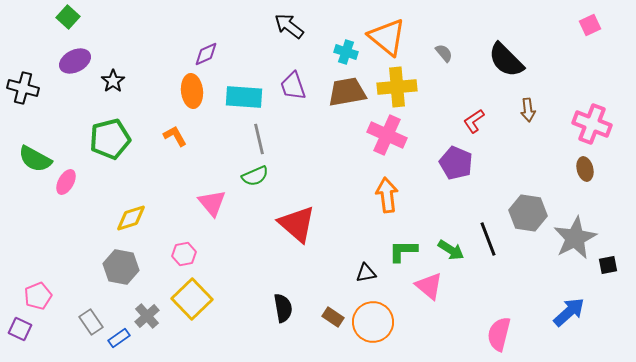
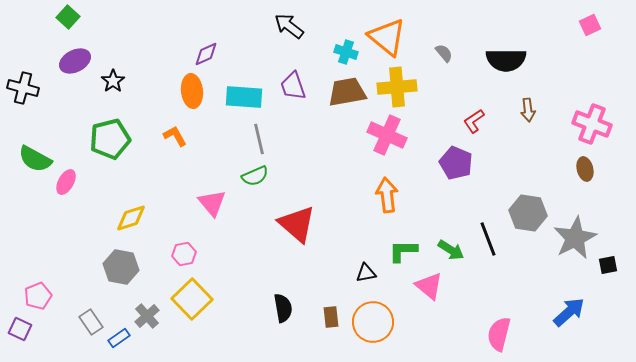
black semicircle at (506, 60): rotated 45 degrees counterclockwise
brown rectangle at (333, 317): moved 2 px left; rotated 50 degrees clockwise
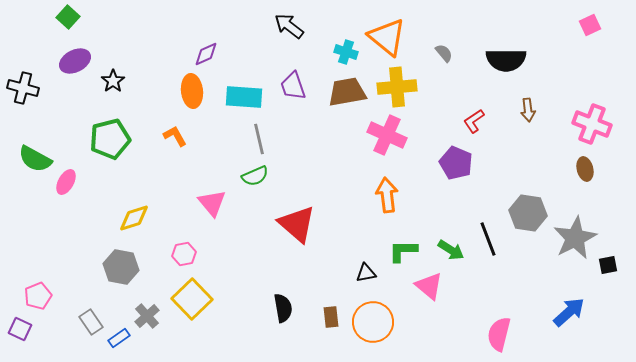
yellow diamond at (131, 218): moved 3 px right
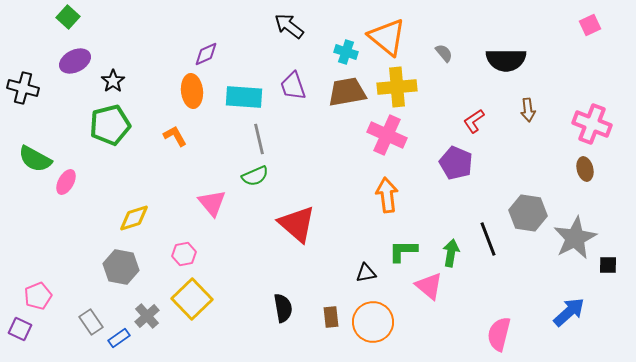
green pentagon at (110, 139): moved 14 px up
green arrow at (451, 250): moved 3 px down; rotated 112 degrees counterclockwise
black square at (608, 265): rotated 12 degrees clockwise
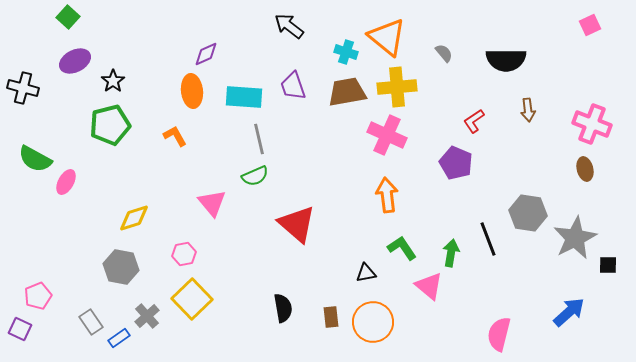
green L-shape at (403, 251): moved 1 px left, 3 px up; rotated 56 degrees clockwise
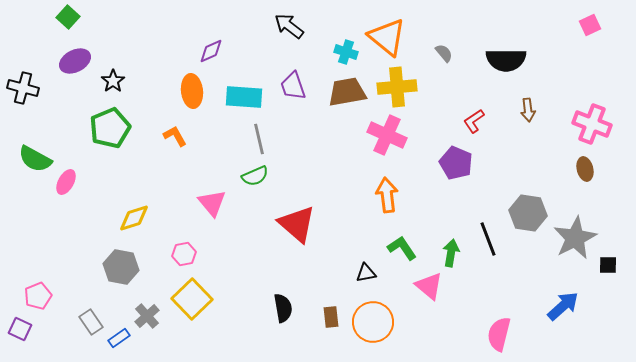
purple diamond at (206, 54): moved 5 px right, 3 px up
green pentagon at (110, 125): moved 3 px down; rotated 9 degrees counterclockwise
blue arrow at (569, 312): moved 6 px left, 6 px up
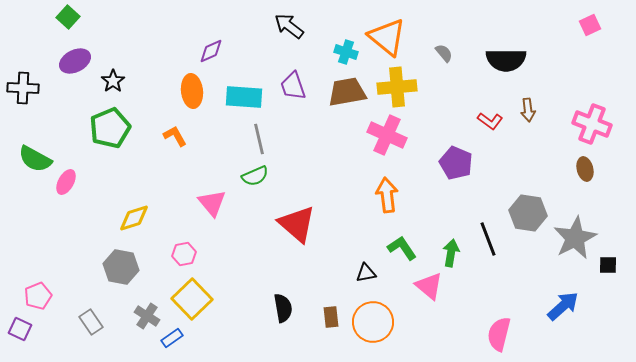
black cross at (23, 88): rotated 12 degrees counterclockwise
red L-shape at (474, 121): moved 16 px right; rotated 110 degrees counterclockwise
gray cross at (147, 316): rotated 15 degrees counterclockwise
blue rectangle at (119, 338): moved 53 px right
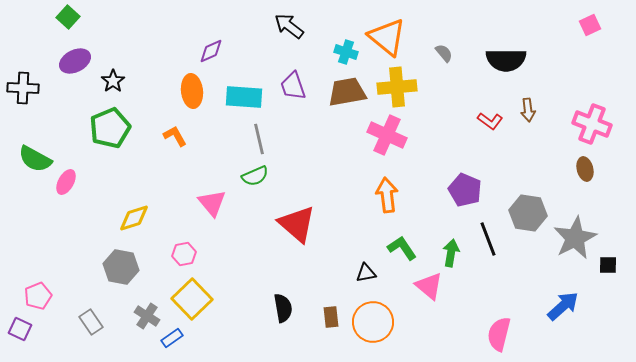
purple pentagon at (456, 163): moved 9 px right, 27 px down
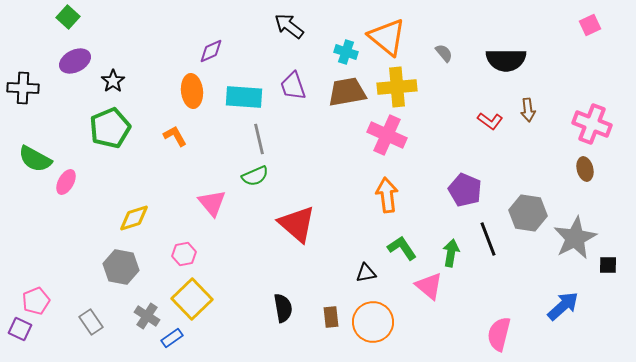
pink pentagon at (38, 296): moved 2 px left, 5 px down
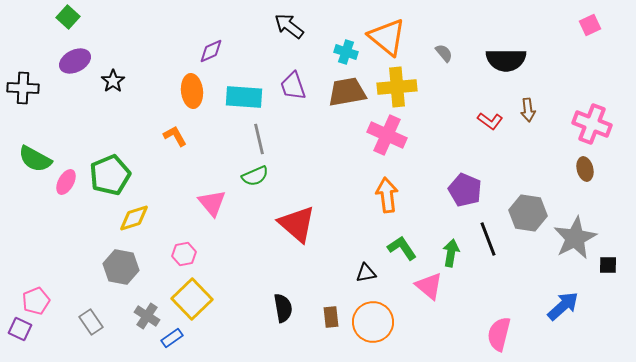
green pentagon at (110, 128): moved 47 px down
